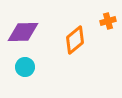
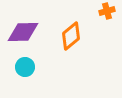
orange cross: moved 1 px left, 10 px up
orange diamond: moved 4 px left, 4 px up
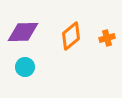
orange cross: moved 27 px down
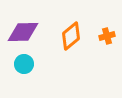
orange cross: moved 2 px up
cyan circle: moved 1 px left, 3 px up
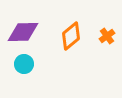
orange cross: rotated 21 degrees counterclockwise
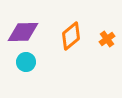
orange cross: moved 3 px down
cyan circle: moved 2 px right, 2 px up
